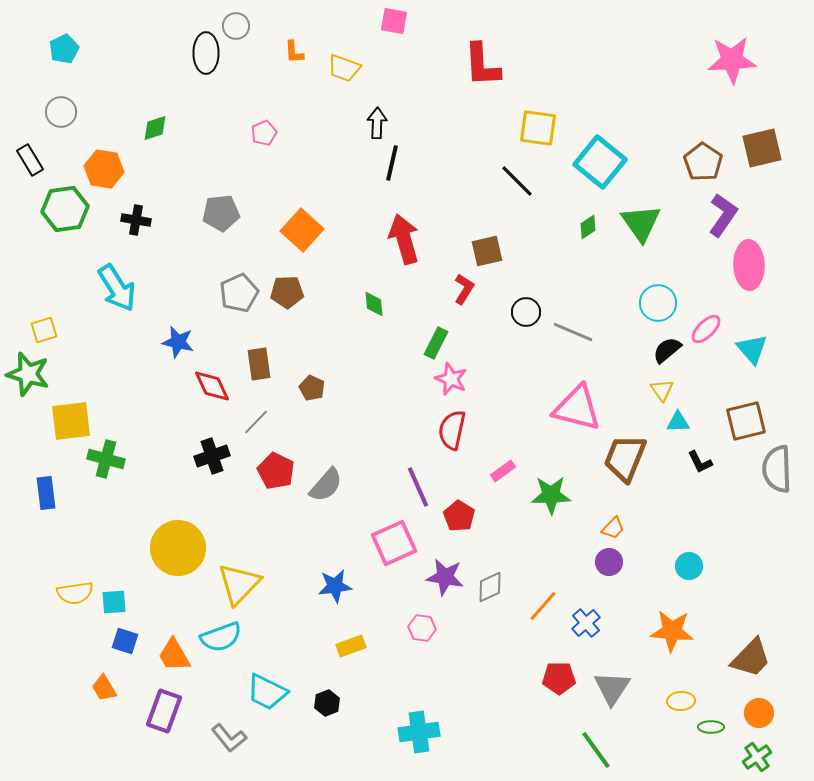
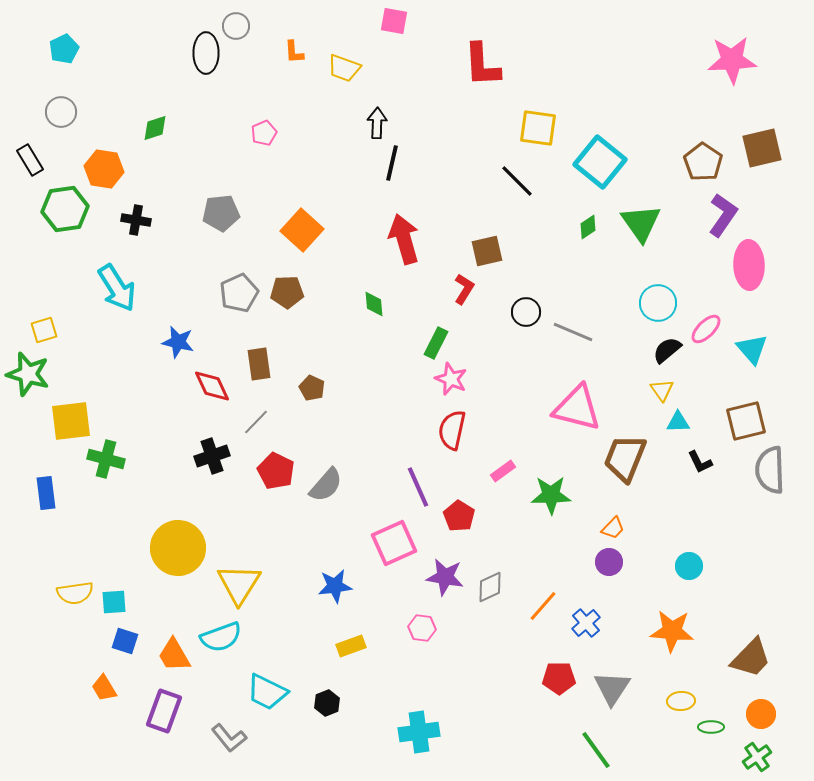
gray semicircle at (777, 469): moved 7 px left, 1 px down
yellow triangle at (239, 584): rotated 12 degrees counterclockwise
orange circle at (759, 713): moved 2 px right, 1 px down
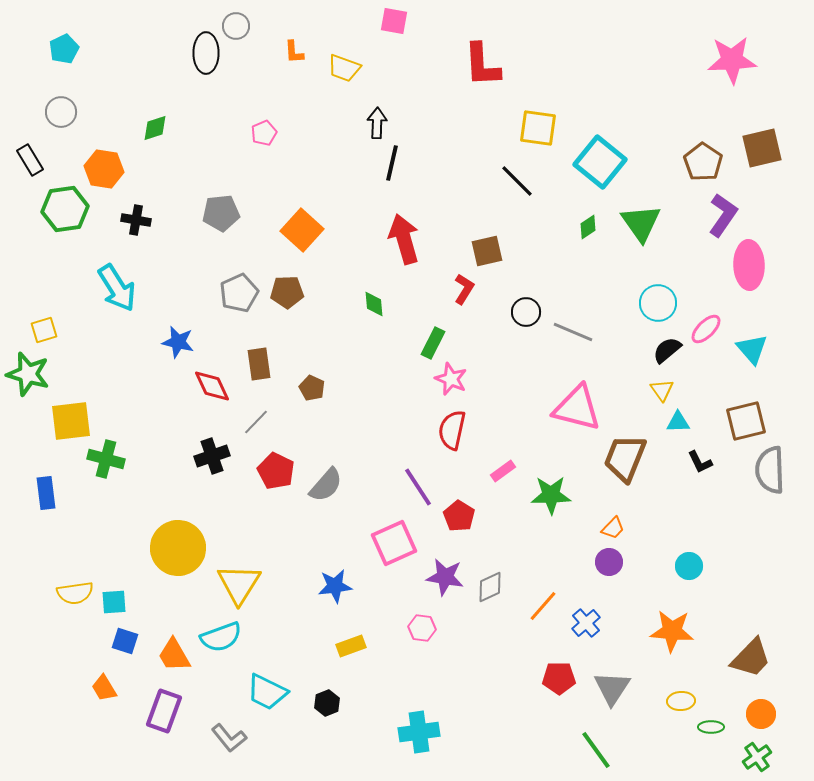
green rectangle at (436, 343): moved 3 px left
purple line at (418, 487): rotated 9 degrees counterclockwise
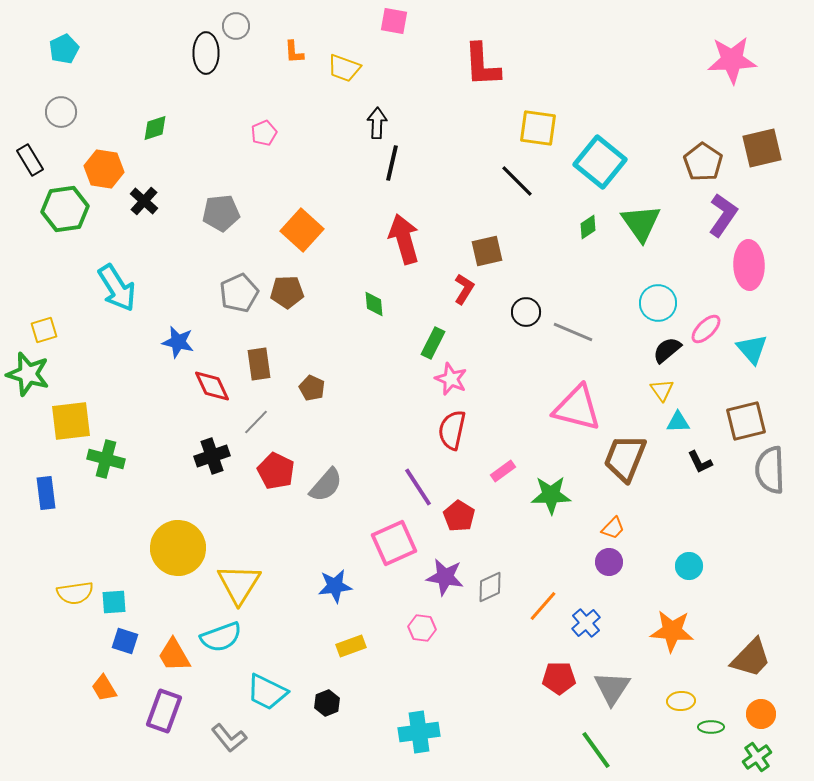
black cross at (136, 220): moved 8 px right, 19 px up; rotated 32 degrees clockwise
